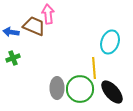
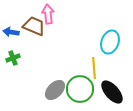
gray ellipse: moved 2 px left, 2 px down; rotated 45 degrees clockwise
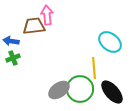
pink arrow: moved 1 px left, 1 px down
brown trapezoid: rotated 30 degrees counterclockwise
blue arrow: moved 9 px down
cyan ellipse: rotated 70 degrees counterclockwise
gray ellipse: moved 4 px right; rotated 10 degrees clockwise
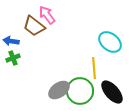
pink arrow: rotated 30 degrees counterclockwise
brown trapezoid: rotated 135 degrees counterclockwise
green circle: moved 2 px down
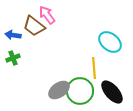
blue arrow: moved 2 px right, 6 px up
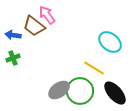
yellow line: rotated 55 degrees counterclockwise
black ellipse: moved 3 px right, 1 px down
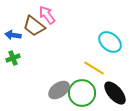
green circle: moved 2 px right, 2 px down
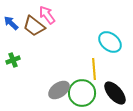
blue arrow: moved 2 px left, 12 px up; rotated 35 degrees clockwise
green cross: moved 2 px down
yellow line: moved 1 px down; rotated 55 degrees clockwise
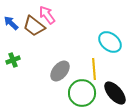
gray ellipse: moved 1 px right, 19 px up; rotated 15 degrees counterclockwise
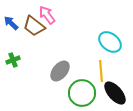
yellow line: moved 7 px right, 2 px down
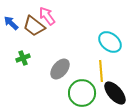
pink arrow: moved 1 px down
green cross: moved 10 px right, 2 px up
gray ellipse: moved 2 px up
